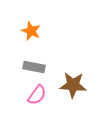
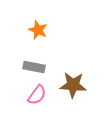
orange star: moved 7 px right, 1 px up
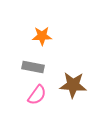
orange star: moved 4 px right, 6 px down; rotated 24 degrees counterclockwise
gray rectangle: moved 1 px left
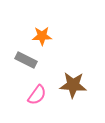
gray rectangle: moved 7 px left, 7 px up; rotated 15 degrees clockwise
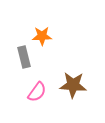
gray rectangle: moved 2 px left, 3 px up; rotated 50 degrees clockwise
pink semicircle: moved 3 px up
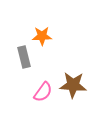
pink semicircle: moved 6 px right
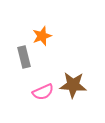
orange star: rotated 18 degrees counterclockwise
pink semicircle: rotated 30 degrees clockwise
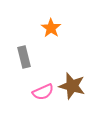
orange star: moved 9 px right, 8 px up; rotated 18 degrees counterclockwise
brown star: moved 1 px left, 1 px down; rotated 12 degrees clockwise
